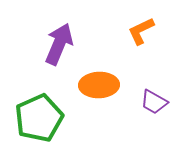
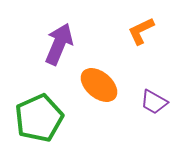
orange ellipse: rotated 42 degrees clockwise
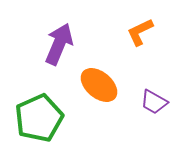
orange L-shape: moved 1 px left, 1 px down
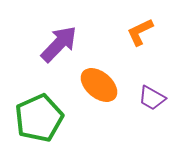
purple arrow: rotated 21 degrees clockwise
purple trapezoid: moved 2 px left, 4 px up
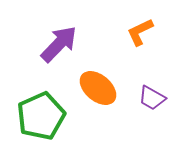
orange ellipse: moved 1 px left, 3 px down
green pentagon: moved 2 px right, 2 px up
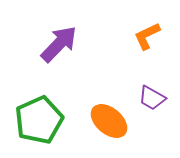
orange L-shape: moved 7 px right, 4 px down
orange ellipse: moved 11 px right, 33 px down
green pentagon: moved 2 px left, 4 px down
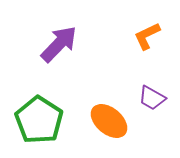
green pentagon: rotated 15 degrees counterclockwise
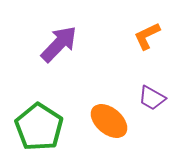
green pentagon: moved 7 px down
